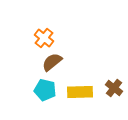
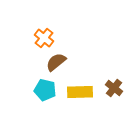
brown semicircle: moved 4 px right
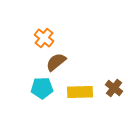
cyan pentagon: moved 3 px left, 2 px up; rotated 15 degrees counterclockwise
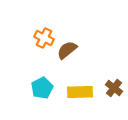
orange cross: rotated 12 degrees counterclockwise
brown semicircle: moved 11 px right, 12 px up
cyan pentagon: rotated 25 degrees counterclockwise
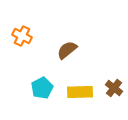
orange cross: moved 22 px left, 2 px up
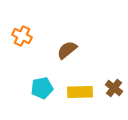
cyan pentagon: rotated 15 degrees clockwise
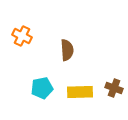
brown semicircle: rotated 125 degrees clockwise
brown cross: rotated 18 degrees counterclockwise
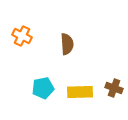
brown semicircle: moved 6 px up
cyan pentagon: moved 1 px right
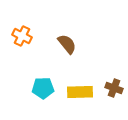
brown semicircle: rotated 35 degrees counterclockwise
cyan pentagon: rotated 10 degrees clockwise
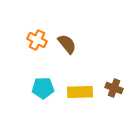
orange cross: moved 15 px right, 4 px down
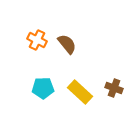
yellow rectangle: rotated 45 degrees clockwise
